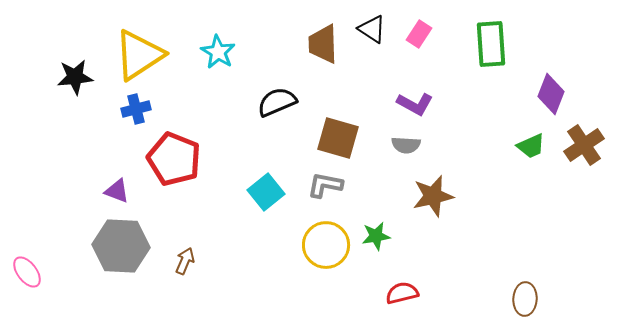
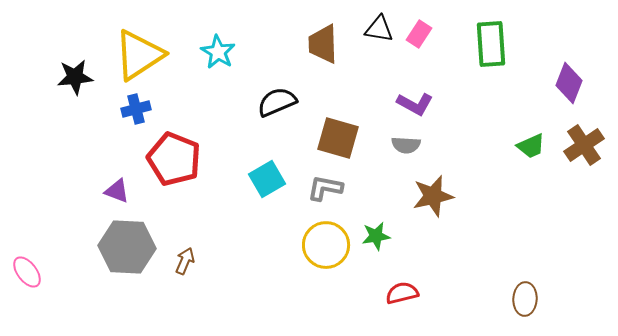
black triangle: moved 7 px right; rotated 24 degrees counterclockwise
purple diamond: moved 18 px right, 11 px up
gray L-shape: moved 3 px down
cyan square: moved 1 px right, 13 px up; rotated 9 degrees clockwise
gray hexagon: moved 6 px right, 1 px down
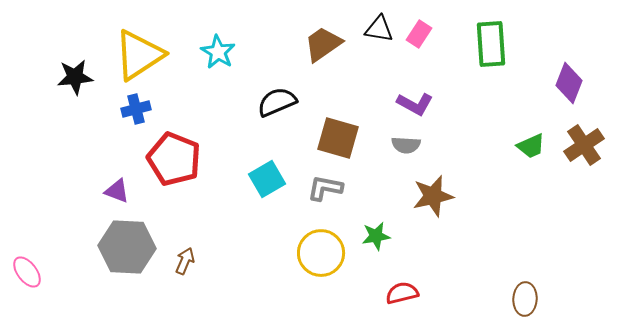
brown trapezoid: rotated 57 degrees clockwise
yellow circle: moved 5 px left, 8 px down
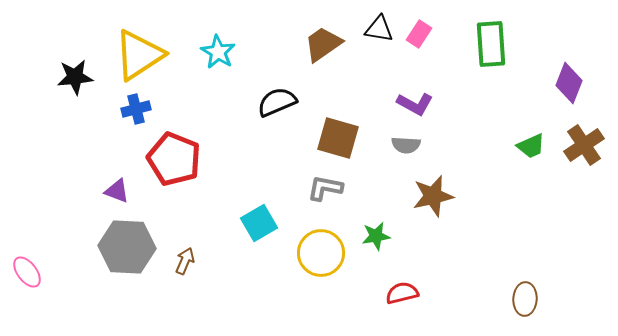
cyan square: moved 8 px left, 44 px down
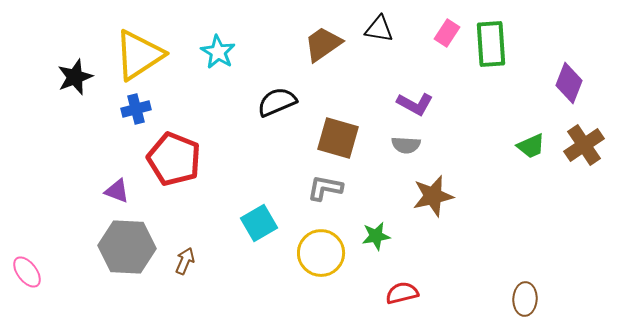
pink rectangle: moved 28 px right, 1 px up
black star: rotated 15 degrees counterclockwise
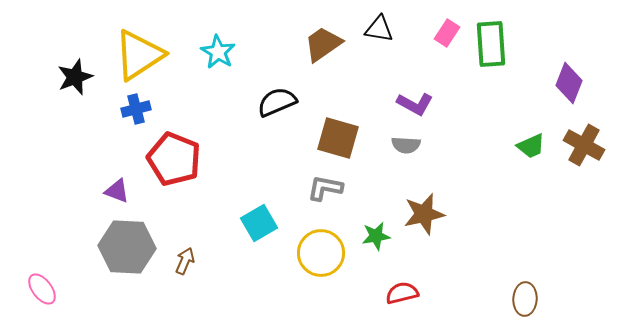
brown cross: rotated 27 degrees counterclockwise
brown star: moved 9 px left, 18 px down
pink ellipse: moved 15 px right, 17 px down
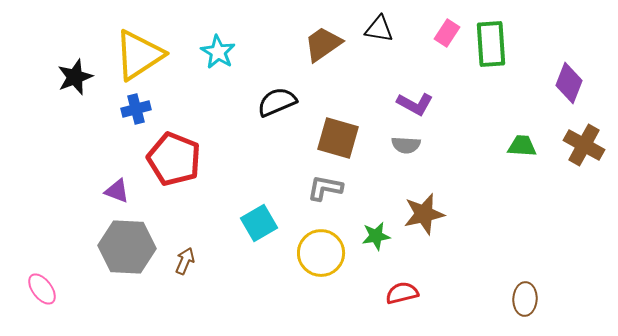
green trapezoid: moved 9 px left; rotated 152 degrees counterclockwise
